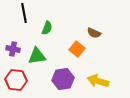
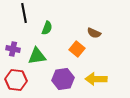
yellow arrow: moved 2 px left, 2 px up; rotated 15 degrees counterclockwise
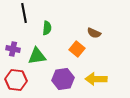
green semicircle: rotated 16 degrees counterclockwise
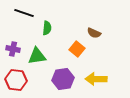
black line: rotated 60 degrees counterclockwise
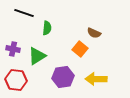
orange square: moved 3 px right
green triangle: rotated 24 degrees counterclockwise
purple hexagon: moved 2 px up
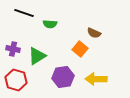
green semicircle: moved 3 px right, 4 px up; rotated 88 degrees clockwise
red hexagon: rotated 10 degrees clockwise
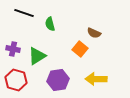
green semicircle: rotated 72 degrees clockwise
purple hexagon: moved 5 px left, 3 px down
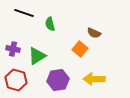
yellow arrow: moved 2 px left
